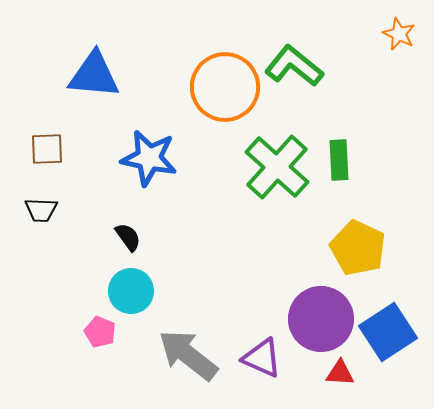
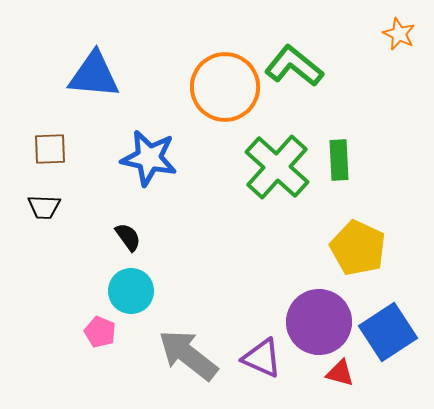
brown square: moved 3 px right
black trapezoid: moved 3 px right, 3 px up
purple circle: moved 2 px left, 3 px down
red triangle: rotated 12 degrees clockwise
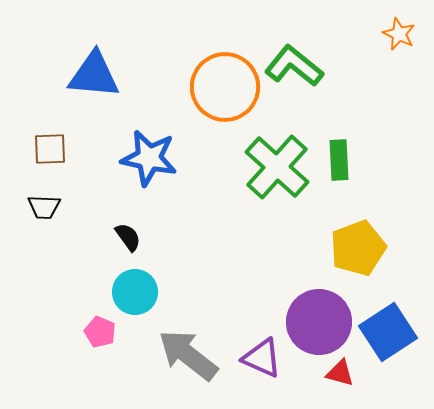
yellow pentagon: rotated 26 degrees clockwise
cyan circle: moved 4 px right, 1 px down
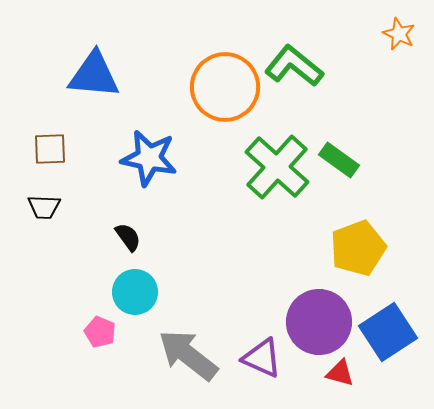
green rectangle: rotated 51 degrees counterclockwise
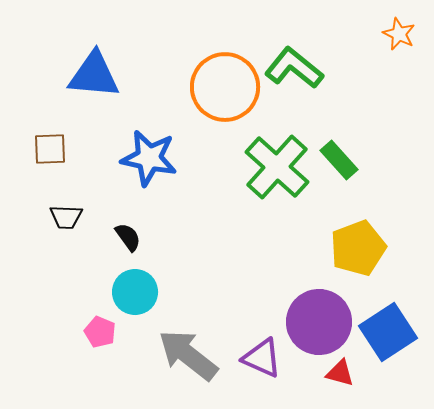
green L-shape: moved 2 px down
green rectangle: rotated 12 degrees clockwise
black trapezoid: moved 22 px right, 10 px down
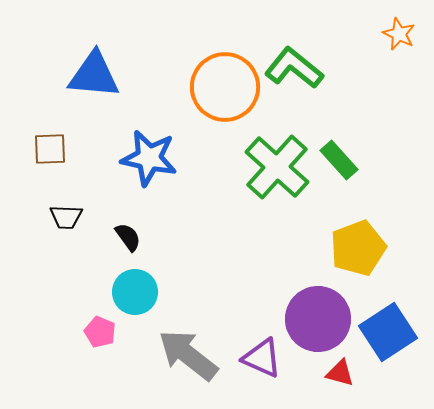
purple circle: moved 1 px left, 3 px up
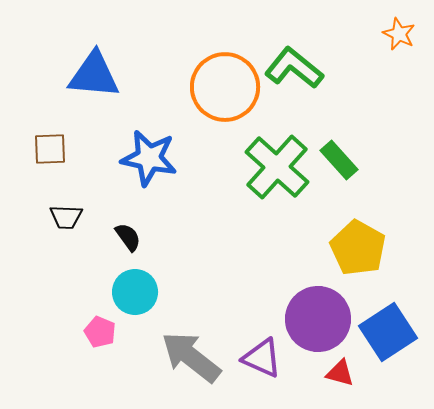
yellow pentagon: rotated 22 degrees counterclockwise
gray arrow: moved 3 px right, 2 px down
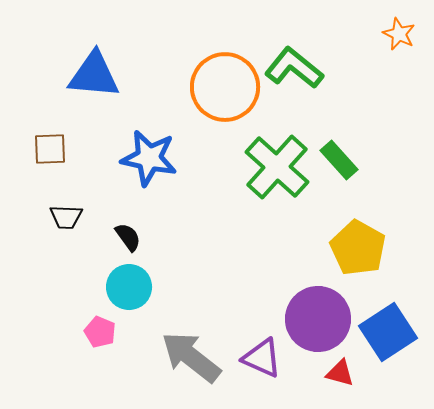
cyan circle: moved 6 px left, 5 px up
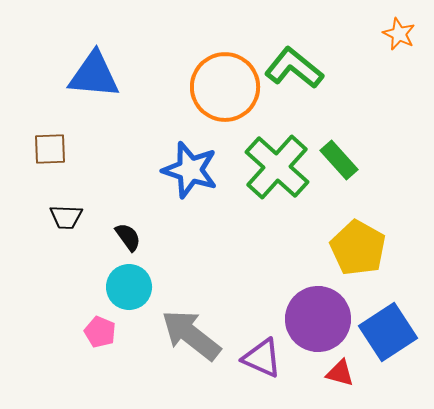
blue star: moved 41 px right, 12 px down; rotated 6 degrees clockwise
gray arrow: moved 22 px up
